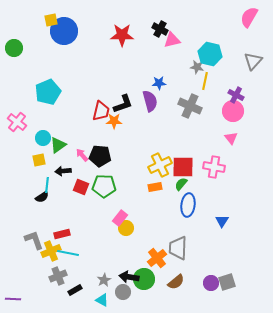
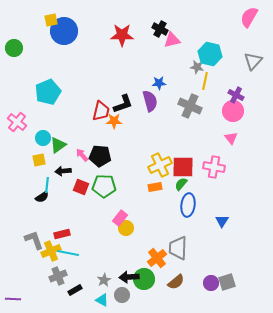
black arrow at (129, 277): rotated 12 degrees counterclockwise
gray circle at (123, 292): moved 1 px left, 3 px down
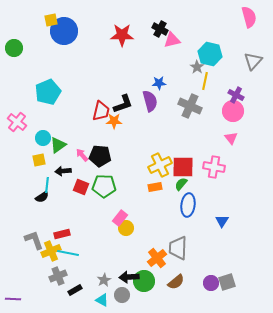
pink semicircle at (249, 17): rotated 135 degrees clockwise
gray star at (197, 67): rotated 24 degrees clockwise
green circle at (144, 279): moved 2 px down
